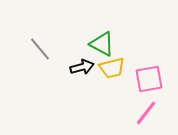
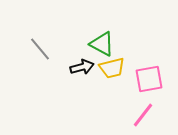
pink line: moved 3 px left, 2 px down
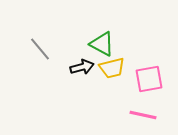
pink line: rotated 64 degrees clockwise
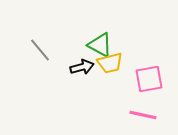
green triangle: moved 2 px left, 1 px down
gray line: moved 1 px down
yellow trapezoid: moved 2 px left, 5 px up
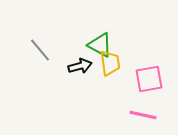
yellow trapezoid: rotated 84 degrees counterclockwise
black arrow: moved 2 px left, 1 px up
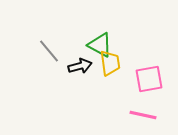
gray line: moved 9 px right, 1 px down
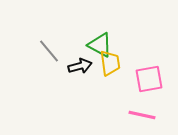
pink line: moved 1 px left
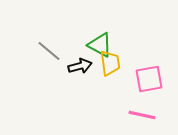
gray line: rotated 10 degrees counterclockwise
